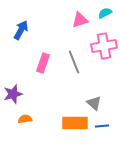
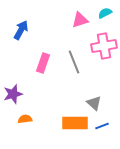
blue line: rotated 16 degrees counterclockwise
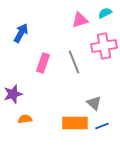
blue arrow: moved 3 px down
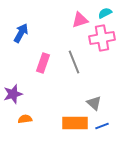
pink cross: moved 2 px left, 8 px up
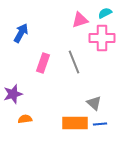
pink cross: rotated 10 degrees clockwise
blue line: moved 2 px left, 2 px up; rotated 16 degrees clockwise
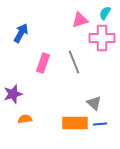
cyan semicircle: rotated 32 degrees counterclockwise
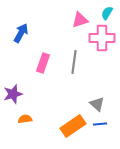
cyan semicircle: moved 2 px right
gray line: rotated 30 degrees clockwise
gray triangle: moved 3 px right, 1 px down
orange rectangle: moved 2 px left, 3 px down; rotated 35 degrees counterclockwise
